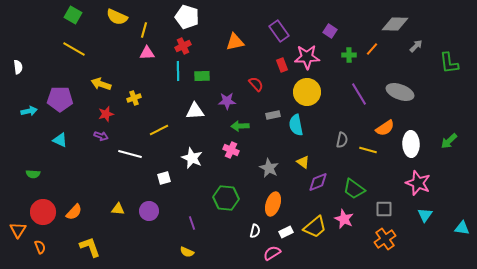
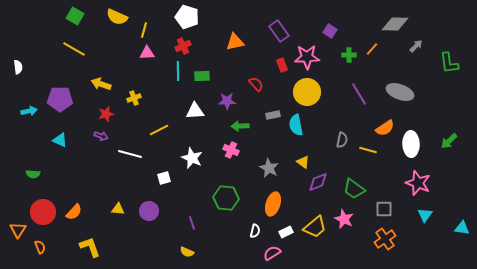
green square at (73, 15): moved 2 px right, 1 px down
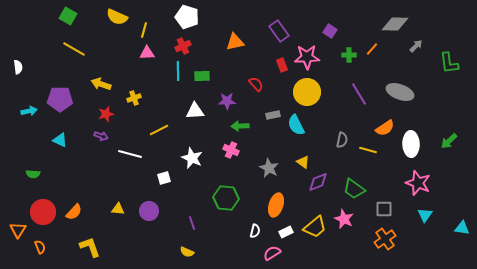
green square at (75, 16): moved 7 px left
cyan semicircle at (296, 125): rotated 15 degrees counterclockwise
orange ellipse at (273, 204): moved 3 px right, 1 px down
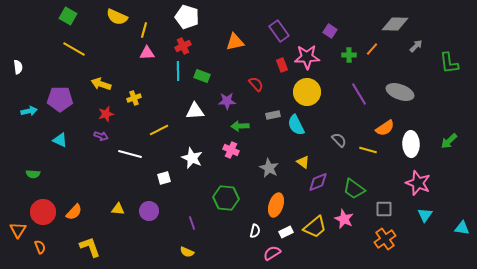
green rectangle at (202, 76): rotated 21 degrees clockwise
gray semicircle at (342, 140): moved 3 px left; rotated 56 degrees counterclockwise
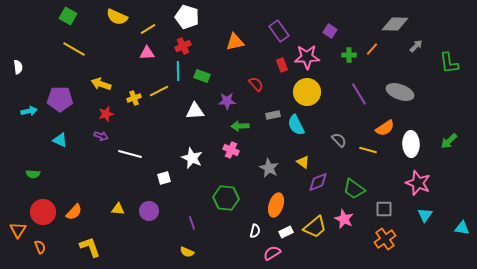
yellow line at (144, 30): moved 4 px right, 1 px up; rotated 42 degrees clockwise
yellow line at (159, 130): moved 39 px up
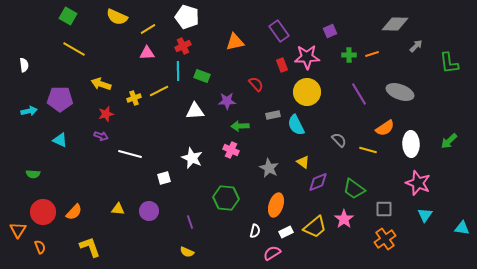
purple square at (330, 31): rotated 32 degrees clockwise
orange line at (372, 49): moved 5 px down; rotated 32 degrees clockwise
white semicircle at (18, 67): moved 6 px right, 2 px up
pink star at (344, 219): rotated 12 degrees clockwise
purple line at (192, 223): moved 2 px left, 1 px up
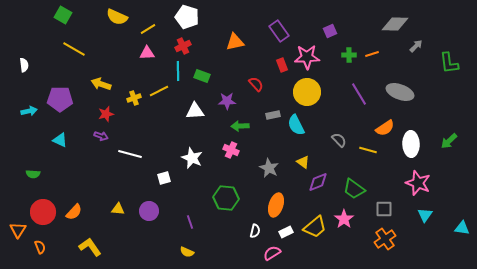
green square at (68, 16): moved 5 px left, 1 px up
yellow L-shape at (90, 247): rotated 15 degrees counterclockwise
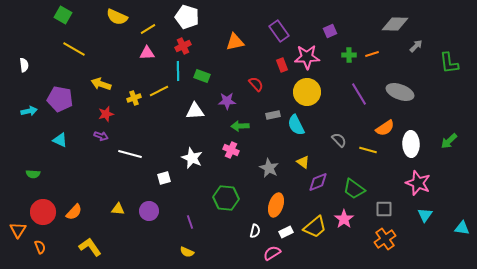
purple pentagon at (60, 99): rotated 10 degrees clockwise
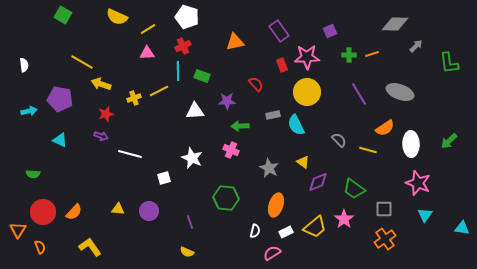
yellow line at (74, 49): moved 8 px right, 13 px down
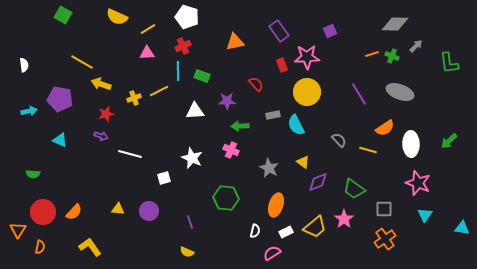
green cross at (349, 55): moved 43 px right, 1 px down; rotated 24 degrees clockwise
orange semicircle at (40, 247): rotated 32 degrees clockwise
